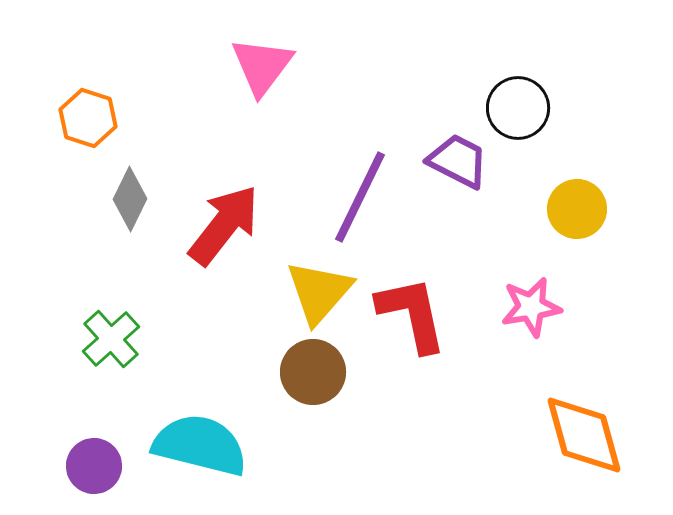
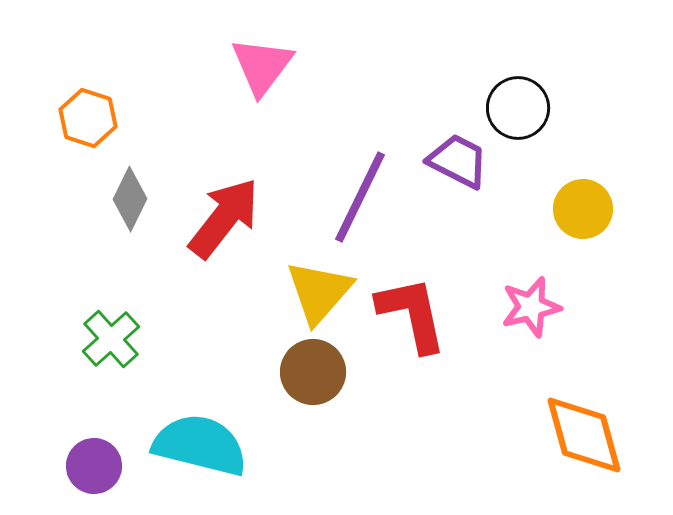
yellow circle: moved 6 px right
red arrow: moved 7 px up
pink star: rotated 4 degrees counterclockwise
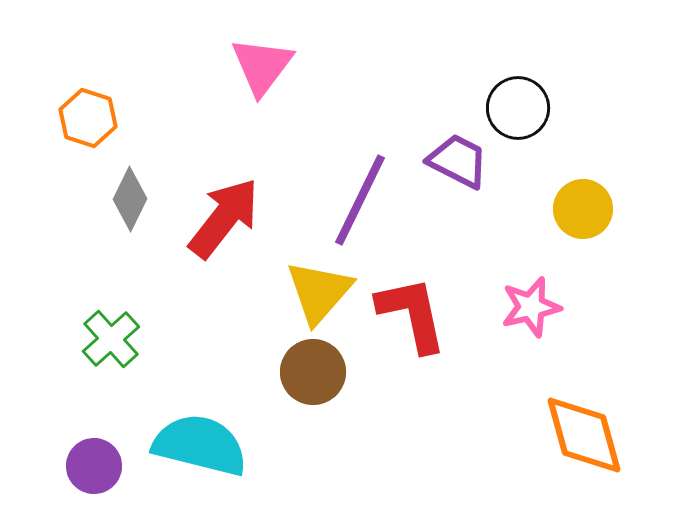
purple line: moved 3 px down
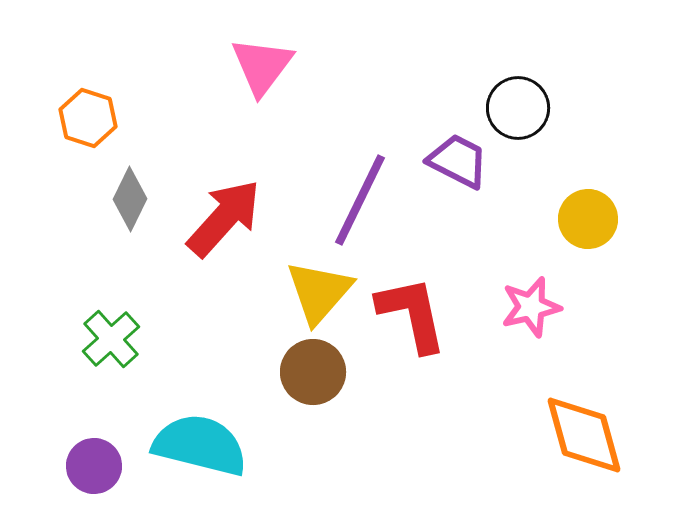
yellow circle: moved 5 px right, 10 px down
red arrow: rotated 4 degrees clockwise
